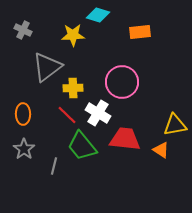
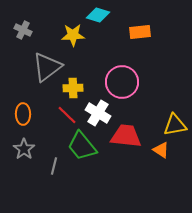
red trapezoid: moved 1 px right, 3 px up
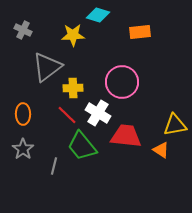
gray star: moved 1 px left
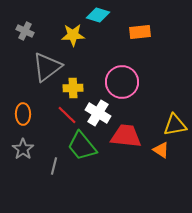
gray cross: moved 2 px right, 1 px down
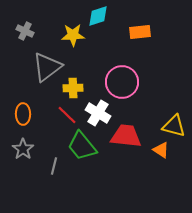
cyan diamond: moved 1 px down; rotated 35 degrees counterclockwise
yellow triangle: moved 1 px left, 1 px down; rotated 25 degrees clockwise
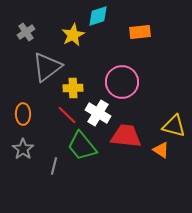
gray cross: moved 1 px right, 1 px down; rotated 30 degrees clockwise
yellow star: rotated 25 degrees counterclockwise
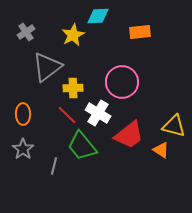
cyan diamond: rotated 15 degrees clockwise
red trapezoid: moved 3 px right, 1 px up; rotated 136 degrees clockwise
